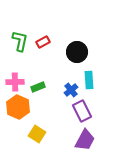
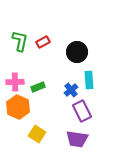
purple trapezoid: moved 8 px left, 1 px up; rotated 70 degrees clockwise
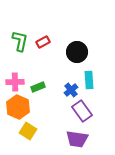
purple rectangle: rotated 10 degrees counterclockwise
yellow square: moved 9 px left, 3 px up
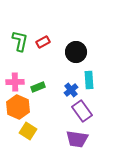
black circle: moved 1 px left
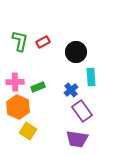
cyan rectangle: moved 2 px right, 3 px up
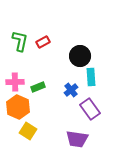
black circle: moved 4 px right, 4 px down
purple rectangle: moved 8 px right, 2 px up
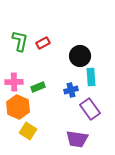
red rectangle: moved 1 px down
pink cross: moved 1 px left
blue cross: rotated 24 degrees clockwise
